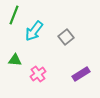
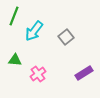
green line: moved 1 px down
purple rectangle: moved 3 px right, 1 px up
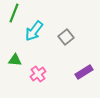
green line: moved 3 px up
purple rectangle: moved 1 px up
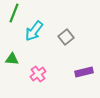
green triangle: moved 3 px left, 1 px up
purple rectangle: rotated 18 degrees clockwise
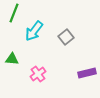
purple rectangle: moved 3 px right, 1 px down
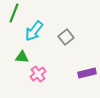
green triangle: moved 10 px right, 2 px up
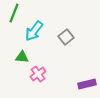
purple rectangle: moved 11 px down
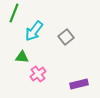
purple rectangle: moved 8 px left
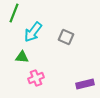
cyan arrow: moved 1 px left, 1 px down
gray square: rotated 28 degrees counterclockwise
pink cross: moved 2 px left, 4 px down; rotated 14 degrees clockwise
purple rectangle: moved 6 px right
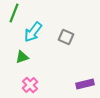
green triangle: rotated 24 degrees counterclockwise
pink cross: moved 6 px left, 7 px down; rotated 21 degrees counterclockwise
